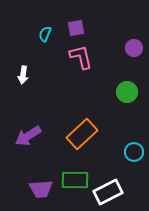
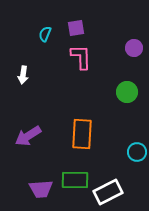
pink L-shape: rotated 12 degrees clockwise
orange rectangle: rotated 44 degrees counterclockwise
cyan circle: moved 3 px right
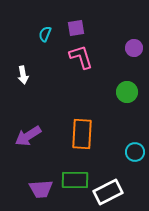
pink L-shape: rotated 16 degrees counterclockwise
white arrow: rotated 18 degrees counterclockwise
cyan circle: moved 2 px left
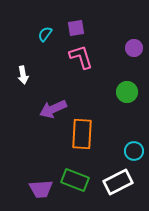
cyan semicircle: rotated 14 degrees clockwise
purple arrow: moved 25 px right, 27 px up; rotated 8 degrees clockwise
cyan circle: moved 1 px left, 1 px up
green rectangle: rotated 20 degrees clockwise
white rectangle: moved 10 px right, 10 px up
